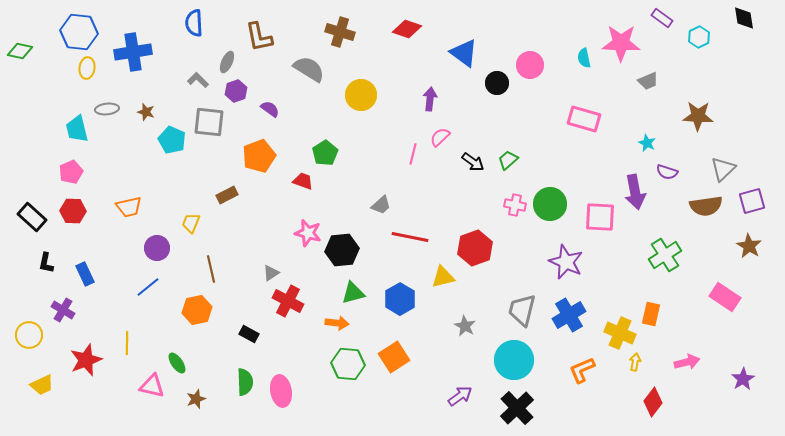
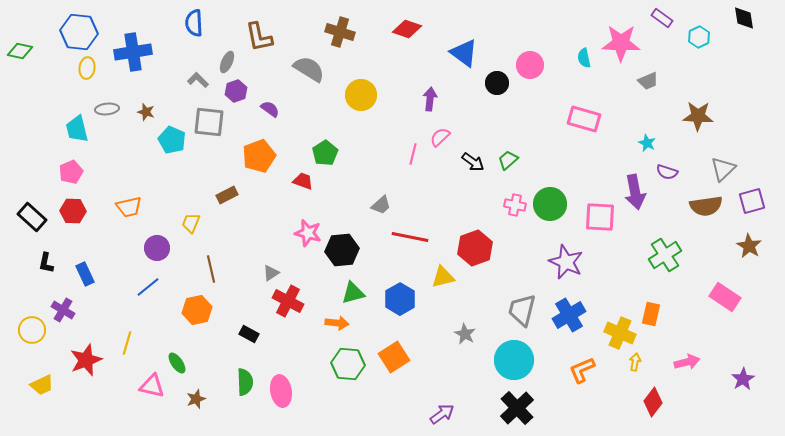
gray star at (465, 326): moved 8 px down
yellow circle at (29, 335): moved 3 px right, 5 px up
yellow line at (127, 343): rotated 15 degrees clockwise
purple arrow at (460, 396): moved 18 px left, 18 px down
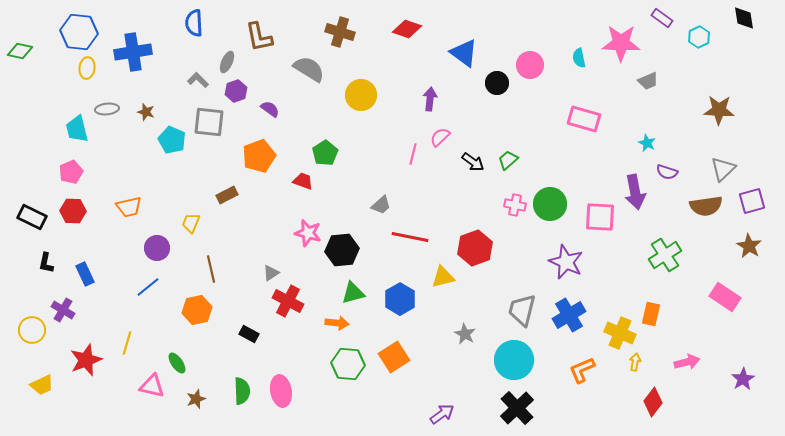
cyan semicircle at (584, 58): moved 5 px left
brown star at (698, 116): moved 21 px right, 6 px up
black rectangle at (32, 217): rotated 16 degrees counterclockwise
green semicircle at (245, 382): moved 3 px left, 9 px down
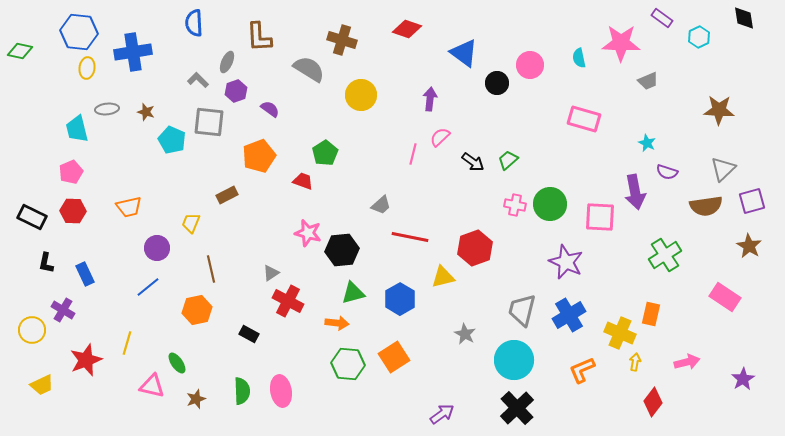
brown cross at (340, 32): moved 2 px right, 8 px down
brown L-shape at (259, 37): rotated 8 degrees clockwise
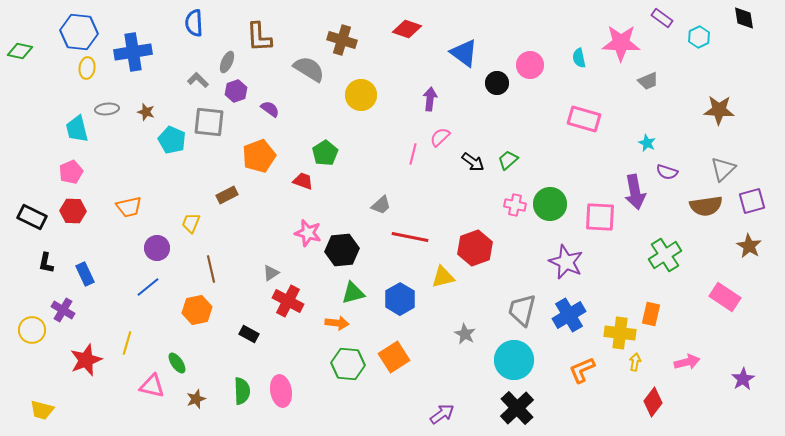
yellow cross at (620, 333): rotated 16 degrees counterclockwise
yellow trapezoid at (42, 385): moved 25 px down; rotated 40 degrees clockwise
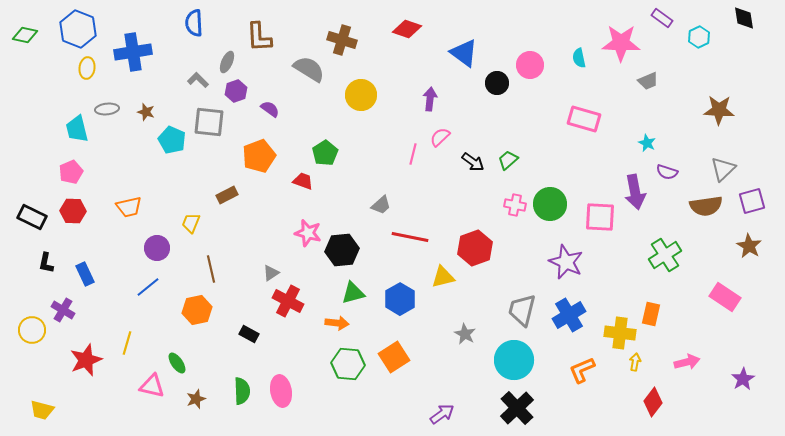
blue hexagon at (79, 32): moved 1 px left, 3 px up; rotated 15 degrees clockwise
green diamond at (20, 51): moved 5 px right, 16 px up
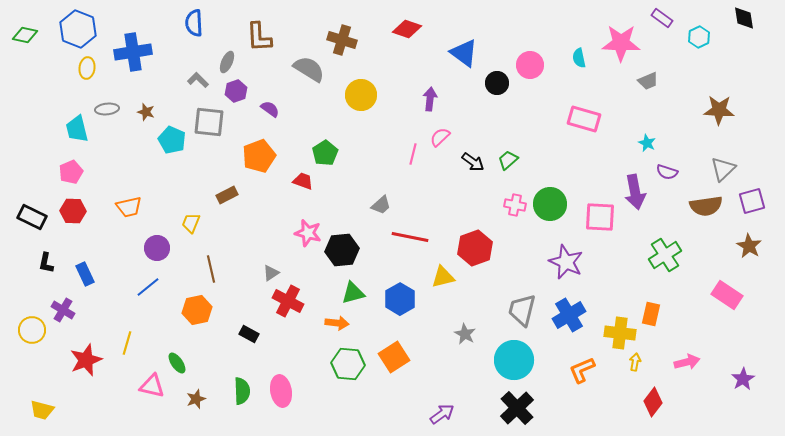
pink rectangle at (725, 297): moved 2 px right, 2 px up
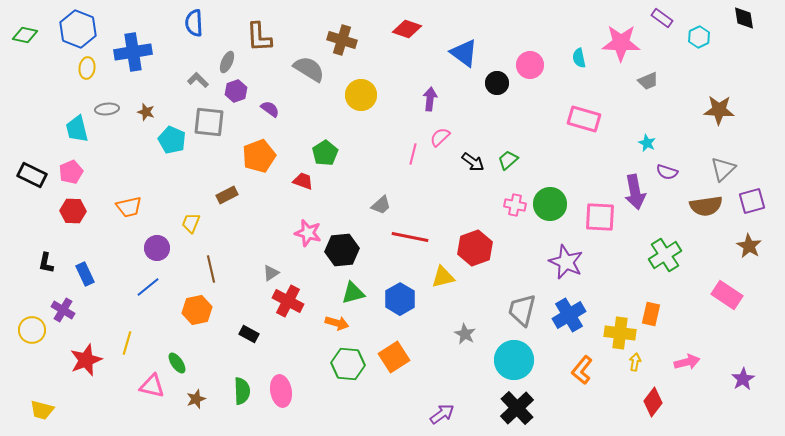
black rectangle at (32, 217): moved 42 px up
orange arrow at (337, 323): rotated 10 degrees clockwise
orange L-shape at (582, 370): rotated 28 degrees counterclockwise
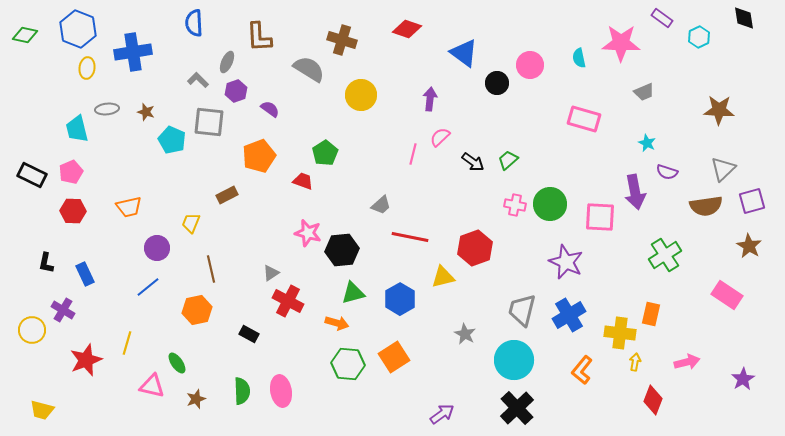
gray trapezoid at (648, 81): moved 4 px left, 11 px down
red diamond at (653, 402): moved 2 px up; rotated 16 degrees counterclockwise
